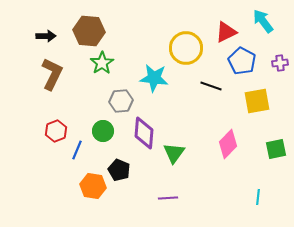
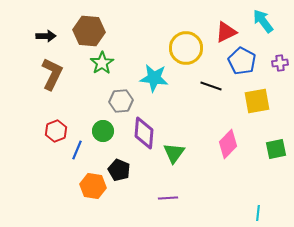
cyan line: moved 16 px down
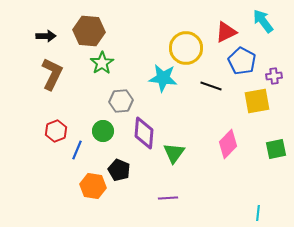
purple cross: moved 6 px left, 13 px down
cyan star: moved 9 px right
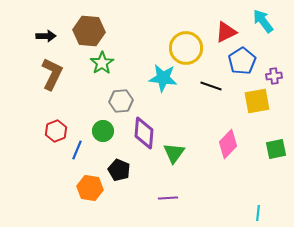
blue pentagon: rotated 12 degrees clockwise
orange hexagon: moved 3 px left, 2 px down
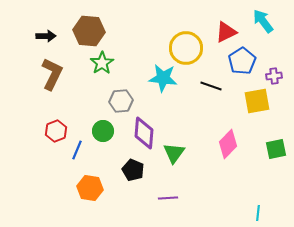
black pentagon: moved 14 px right
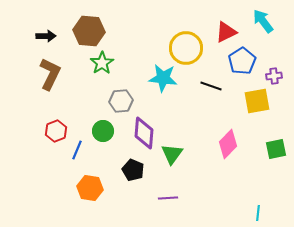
brown L-shape: moved 2 px left
green triangle: moved 2 px left, 1 px down
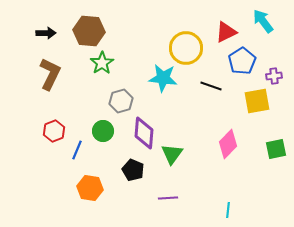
black arrow: moved 3 px up
gray hexagon: rotated 10 degrees counterclockwise
red hexagon: moved 2 px left
cyan line: moved 30 px left, 3 px up
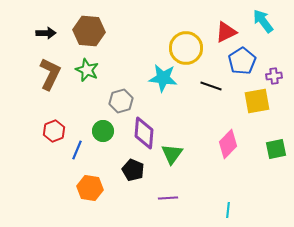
green star: moved 15 px left, 7 px down; rotated 15 degrees counterclockwise
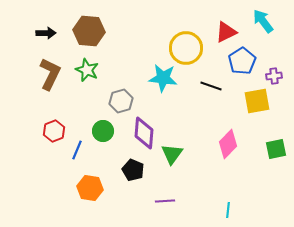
purple line: moved 3 px left, 3 px down
